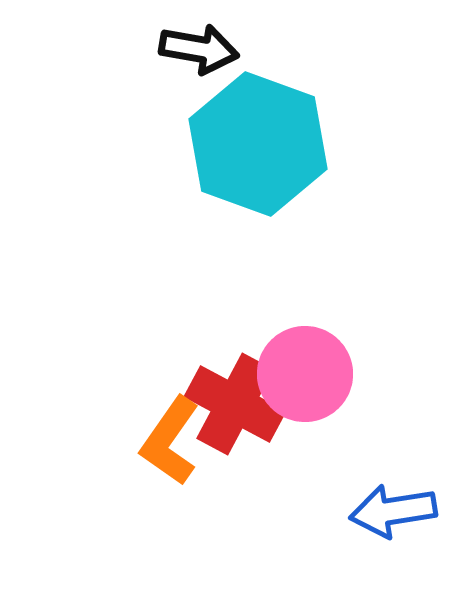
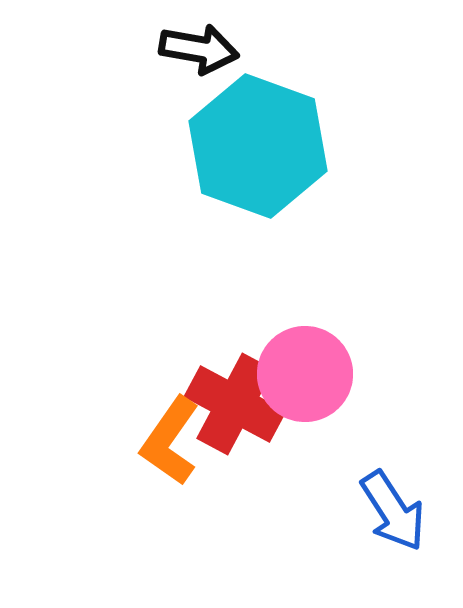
cyan hexagon: moved 2 px down
blue arrow: rotated 114 degrees counterclockwise
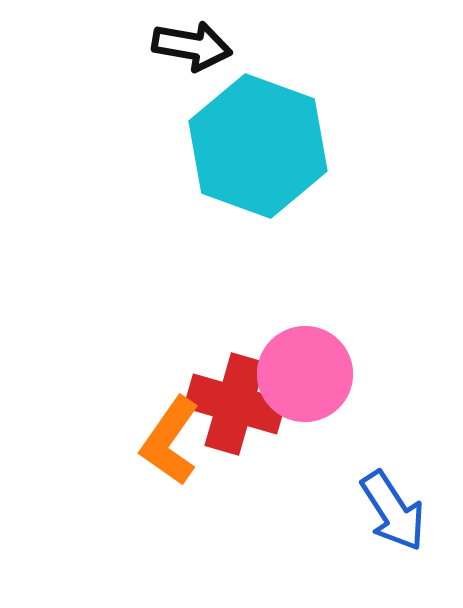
black arrow: moved 7 px left, 3 px up
red cross: rotated 12 degrees counterclockwise
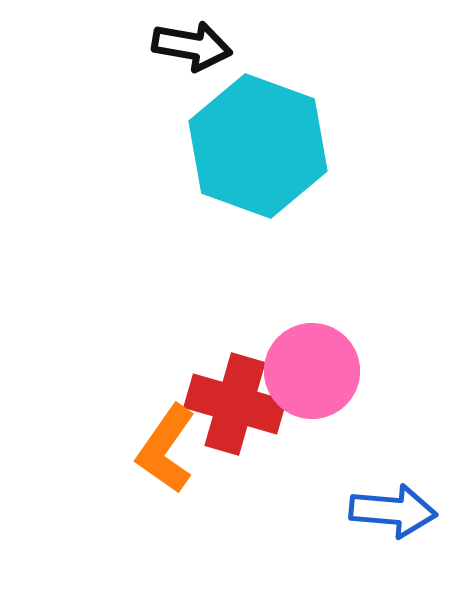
pink circle: moved 7 px right, 3 px up
orange L-shape: moved 4 px left, 8 px down
blue arrow: rotated 52 degrees counterclockwise
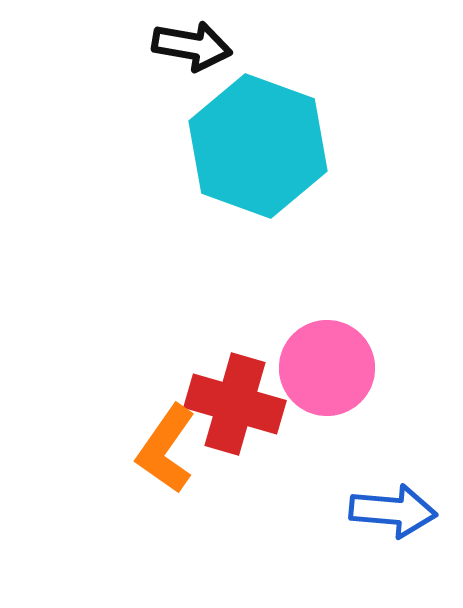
pink circle: moved 15 px right, 3 px up
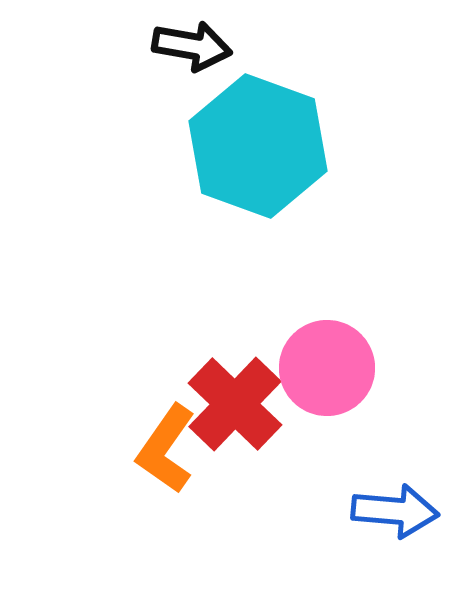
red cross: rotated 28 degrees clockwise
blue arrow: moved 2 px right
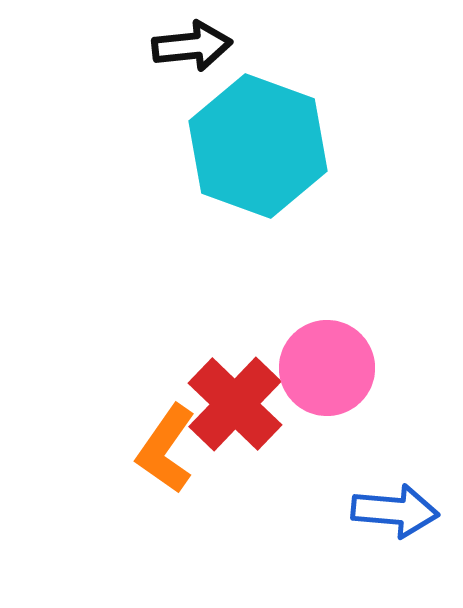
black arrow: rotated 16 degrees counterclockwise
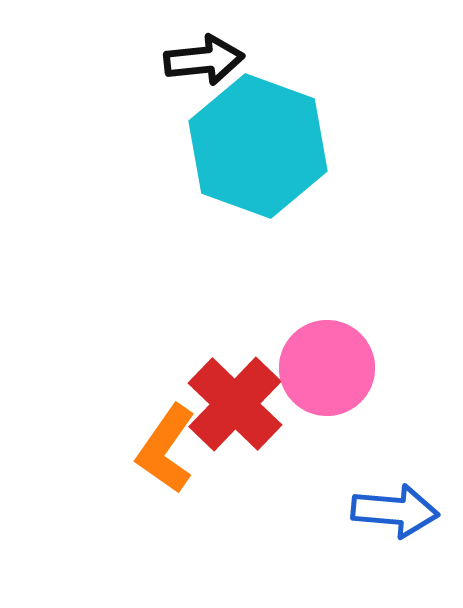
black arrow: moved 12 px right, 14 px down
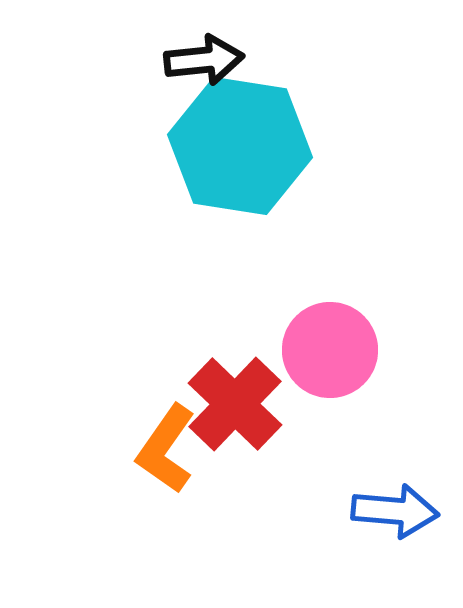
cyan hexagon: moved 18 px left; rotated 11 degrees counterclockwise
pink circle: moved 3 px right, 18 px up
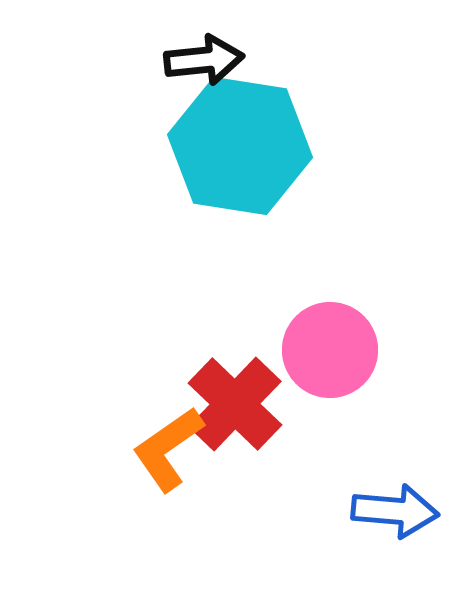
orange L-shape: moved 2 px right; rotated 20 degrees clockwise
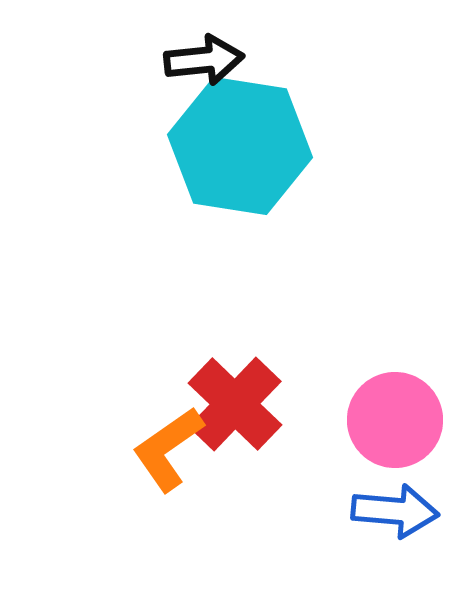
pink circle: moved 65 px right, 70 px down
